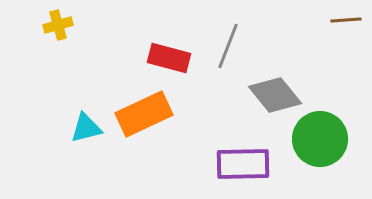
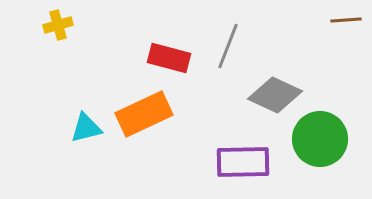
gray diamond: rotated 26 degrees counterclockwise
purple rectangle: moved 2 px up
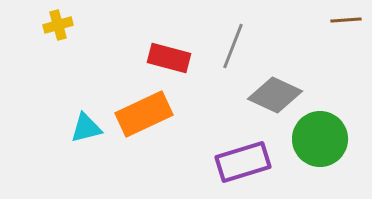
gray line: moved 5 px right
purple rectangle: rotated 16 degrees counterclockwise
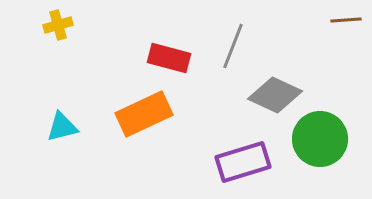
cyan triangle: moved 24 px left, 1 px up
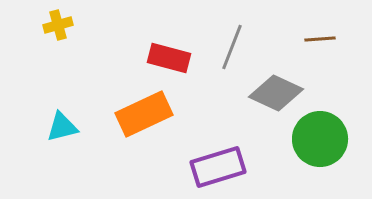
brown line: moved 26 px left, 19 px down
gray line: moved 1 px left, 1 px down
gray diamond: moved 1 px right, 2 px up
purple rectangle: moved 25 px left, 5 px down
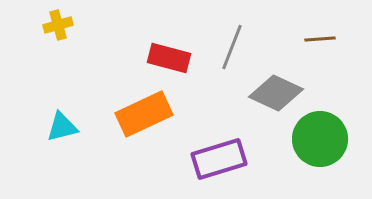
purple rectangle: moved 1 px right, 8 px up
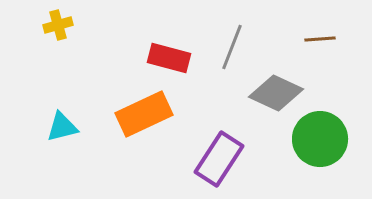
purple rectangle: rotated 40 degrees counterclockwise
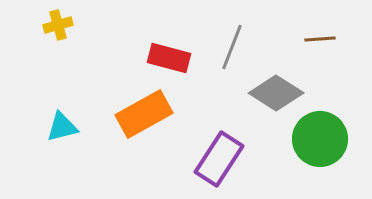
gray diamond: rotated 8 degrees clockwise
orange rectangle: rotated 4 degrees counterclockwise
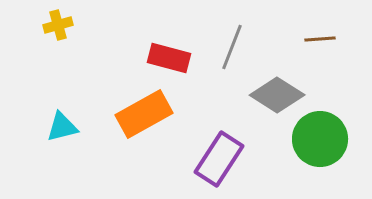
gray diamond: moved 1 px right, 2 px down
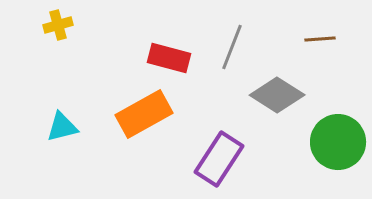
green circle: moved 18 px right, 3 px down
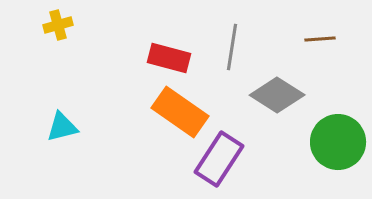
gray line: rotated 12 degrees counterclockwise
orange rectangle: moved 36 px right, 2 px up; rotated 64 degrees clockwise
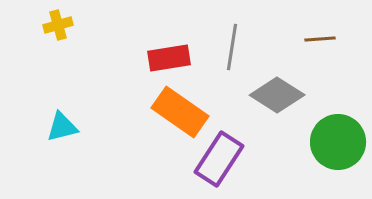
red rectangle: rotated 24 degrees counterclockwise
